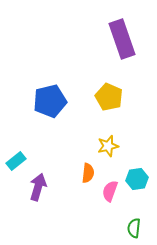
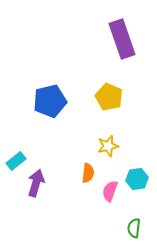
purple arrow: moved 2 px left, 4 px up
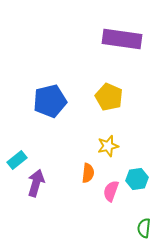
purple rectangle: rotated 63 degrees counterclockwise
cyan rectangle: moved 1 px right, 1 px up
pink semicircle: moved 1 px right
green semicircle: moved 10 px right
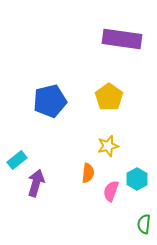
yellow pentagon: rotated 12 degrees clockwise
cyan hexagon: rotated 20 degrees counterclockwise
green semicircle: moved 4 px up
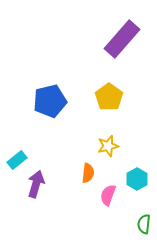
purple rectangle: rotated 57 degrees counterclockwise
purple arrow: moved 1 px down
pink semicircle: moved 3 px left, 4 px down
